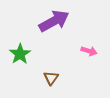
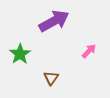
pink arrow: rotated 63 degrees counterclockwise
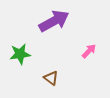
green star: rotated 25 degrees clockwise
brown triangle: rotated 28 degrees counterclockwise
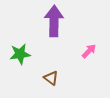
purple arrow: rotated 60 degrees counterclockwise
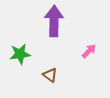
brown triangle: moved 1 px left, 3 px up
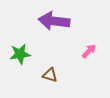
purple arrow: rotated 84 degrees counterclockwise
brown triangle: rotated 21 degrees counterclockwise
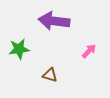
green star: moved 1 px left, 5 px up
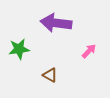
purple arrow: moved 2 px right, 2 px down
brown triangle: rotated 14 degrees clockwise
